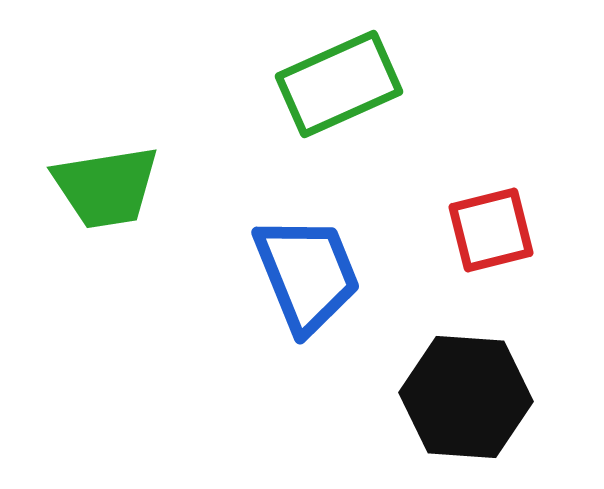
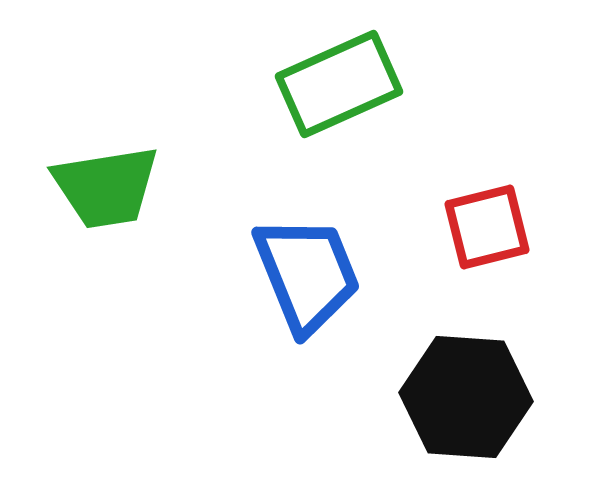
red square: moved 4 px left, 3 px up
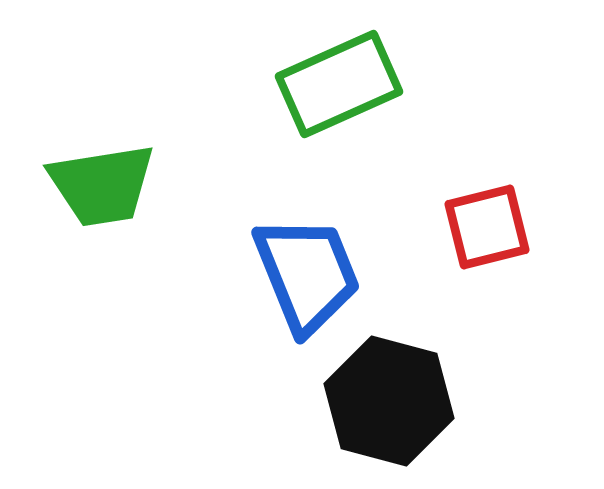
green trapezoid: moved 4 px left, 2 px up
black hexagon: moved 77 px left, 4 px down; rotated 11 degrees clockwise
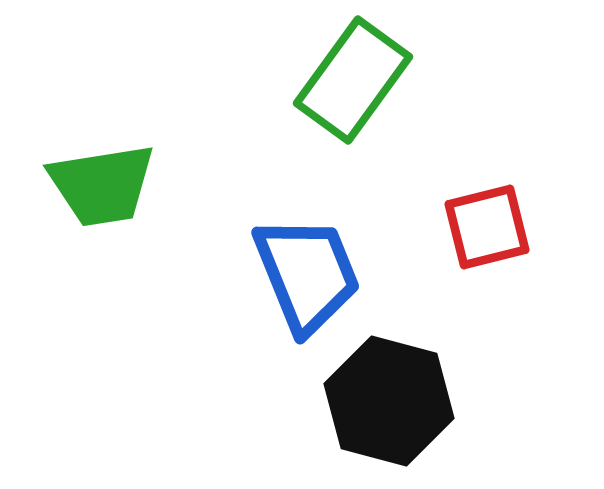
green rectangle: moved 14 px right, 4 px up; rotated 30 degrees counterclockwise
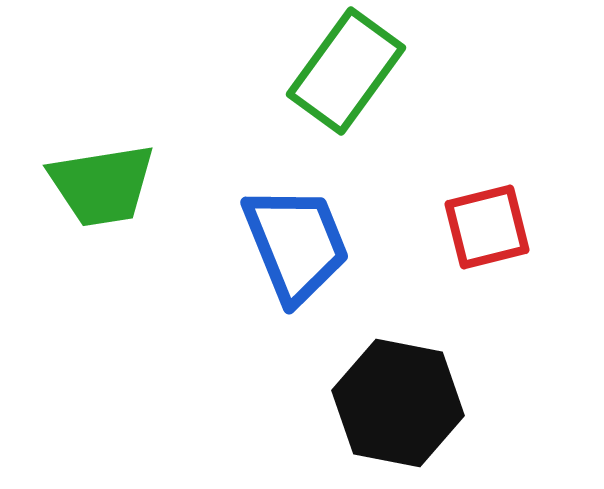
green rectangle: moved 7 px left, 9 px up
blue trapezoid: moved 11 px left, 30 px up
black hexagon: moved 9 px right, 2 px down; rotated 4 degrees counterclockwise
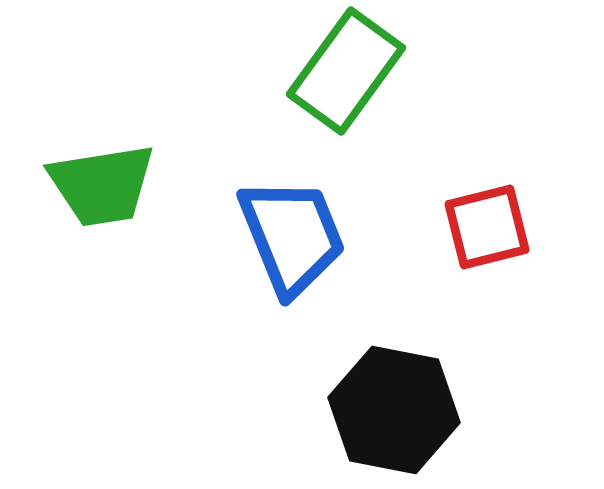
blue trapezoid: moved 4 px left, 8 px up
black hexagon: moved 4 px left, 7 px down
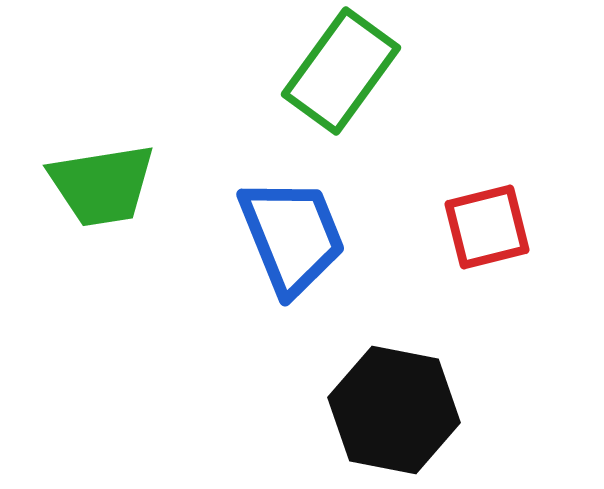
green rectangle: moved 5 px left
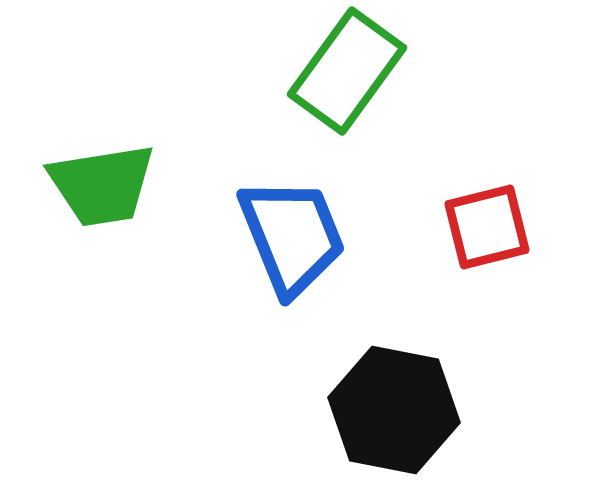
green rectangle: moved 6 px right
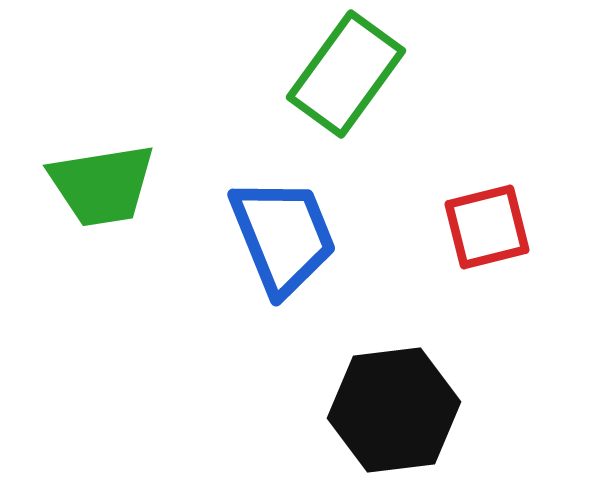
green rectangle: moved 1 px left, 3 px down
blue trapezoid: moved 9 px left
black hexagon: rotated 18 degrees counterclockwise
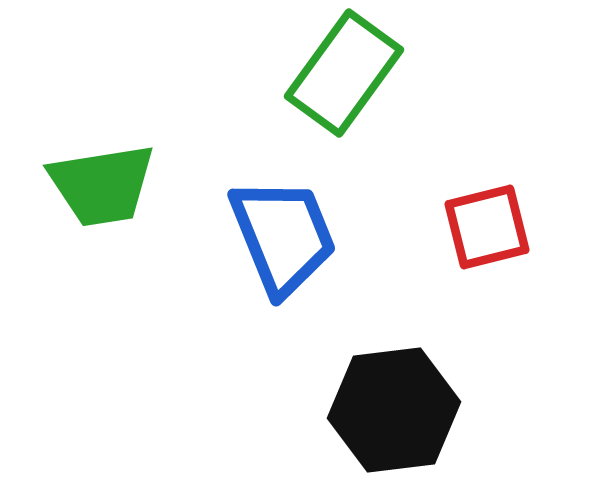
green rectangle: moved 2 px left, 1 px up
